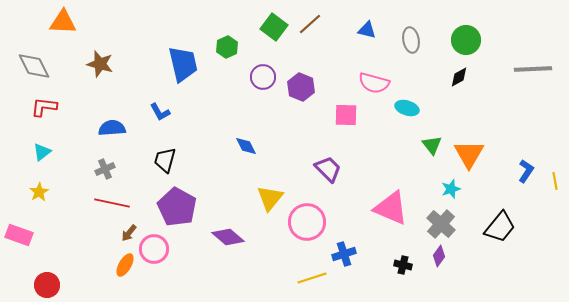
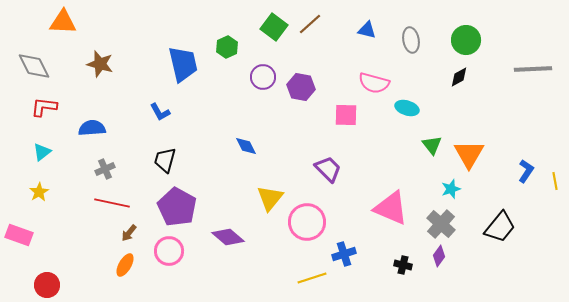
purple hexagon at (301, 87): rotated 12 degrees counterclockwise
blue semicircle at (112, 128): moved 20 px left
pink circle at (154, 249): moved 15 px right, 2 px down
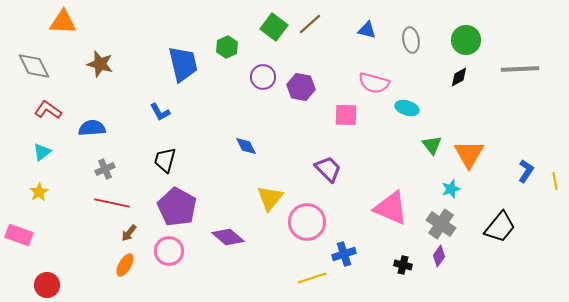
gray line at (533, 69): moved 13 px left
red L-shape at (44, 107): moved 4 px right, 3 px down; rotated 28 degrees clockwise
gray cross at (441, 224): rotated 8 degrees counterclockwise
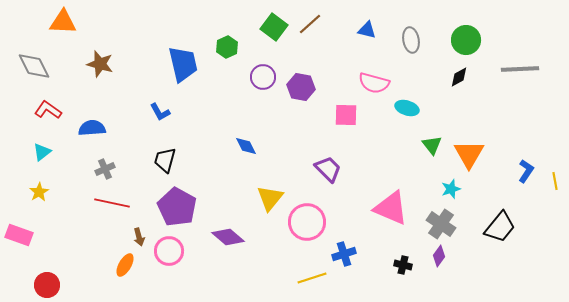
brown arrow at (129, 233): moved 10 px right, 4 px down; rotated 54 degrees counterclockwise
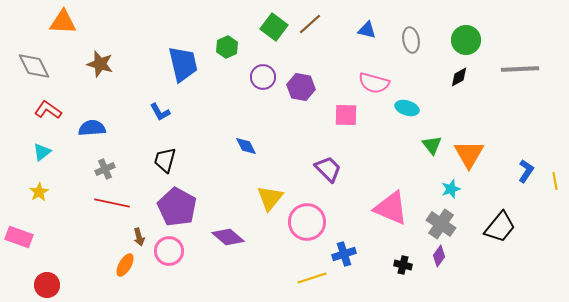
pink rectangle at (19, 235): moved 2 px down
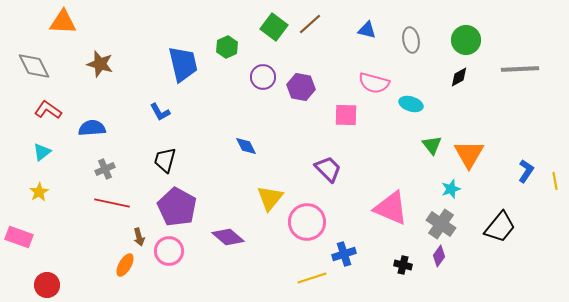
cyan ellipse at (407, 108): moved 4 px right, 4 px up
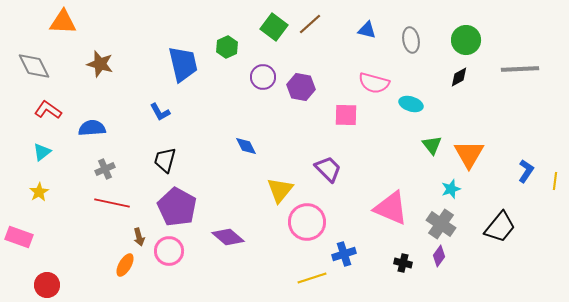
yellow line at (555, 181): rotated 18 degrees clockwise
yellow triangle at (270, 198): moved 10 px right, 8 px up
black cross at (403, 265): moved 2 px up
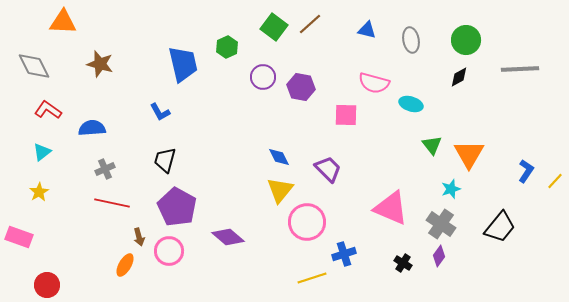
blue diamond at (246, 146): moved 33 px right, 11 px down
yellow line at (555, 181): rotated 36 degrees clockwise
black cross at (403, 263): rotated 18 degrees clockwise
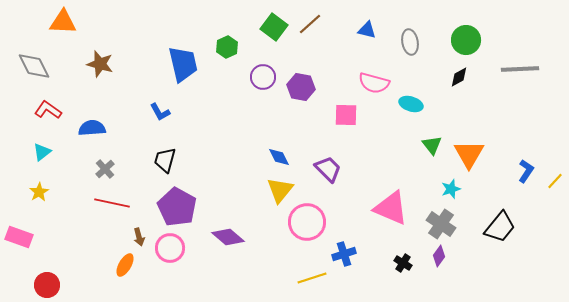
gray ellipse at (411, 40): moved 1 px left, 2 px down
gray cross at (105, 169): rotated 18 degrees counterclockwise
pink circle at (169, 251): moved 1 px right, 3 px up
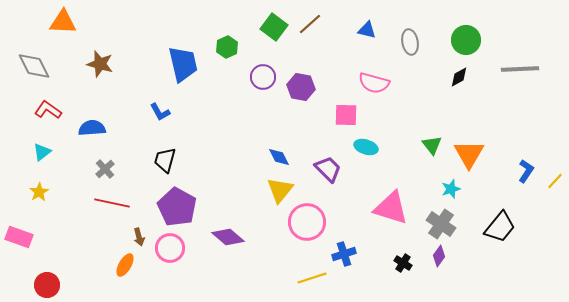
cyan ellipse at (411, 104): moved 45 px left, 43 px down
pink triangle at (391, 208): rotated 6 degrees counterclockwise
